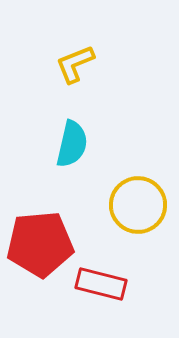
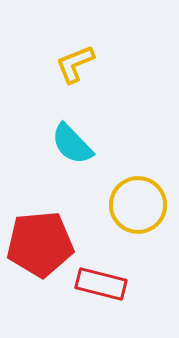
cyan semicircle: rotated 123 degrees clockwise
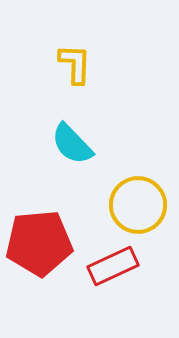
yellow L-shape: rotated 114 degrees clockwise
red pentagon: moved 1 px left, 1 px up
red rectangle: moved 12 px right, 18 px up; rotated 39 degrees counterclockwise
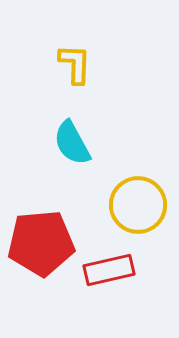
cyan semicircle: moved 1 px up; rotated 15 degrees clockwise
red pentagon: moved 2 px right
red rectangle: moved 4 px left, 4 px down; rotated 12 degrees clockwise
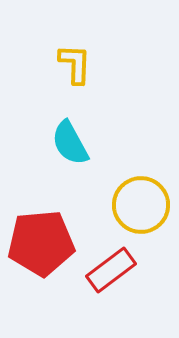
cyan semicircle: moved 2 px left
yellow circle: moved 3 px right
red rectangle: moved 2 px right; rotated 24 degrees counterclockwise
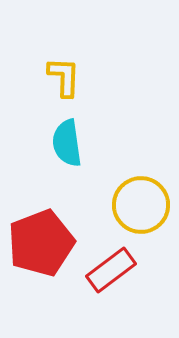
yellow L-shape: moved 11 px left, 13 px down
cyan semicircle: moved 3 px left; rotated 21 degrees clockwise
red pentagon: rotated 16 degrees counterclockwise
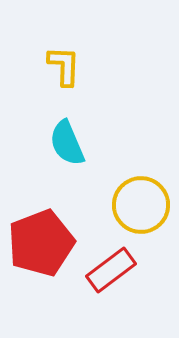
yellow L-shape: moved 11 px up
cyan semicircle: rotated 15 degrees counterclockwise
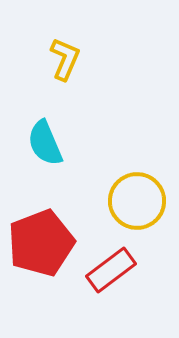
yellow L-shape: moved 1 px right, 7 px up; rotated 21 degrees clockwise
cyan semicircle: moved 22 px left
yellow circle: moved 4 px left, 4 px up
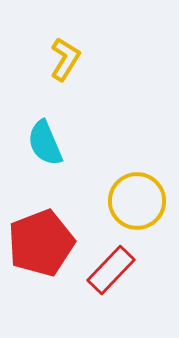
yellow L-shape: rotated 9 degrees clockwise
red rectangle: rotated 9 degrees counterclockwise
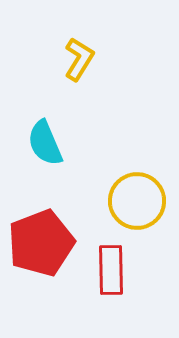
yellow L-shape: moved 14 px right
red rectangle: rotated 45 degrees counterclockwise
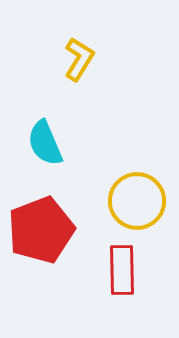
red pentagon: moved 13 px up
red rectangle: moved 11 px right
